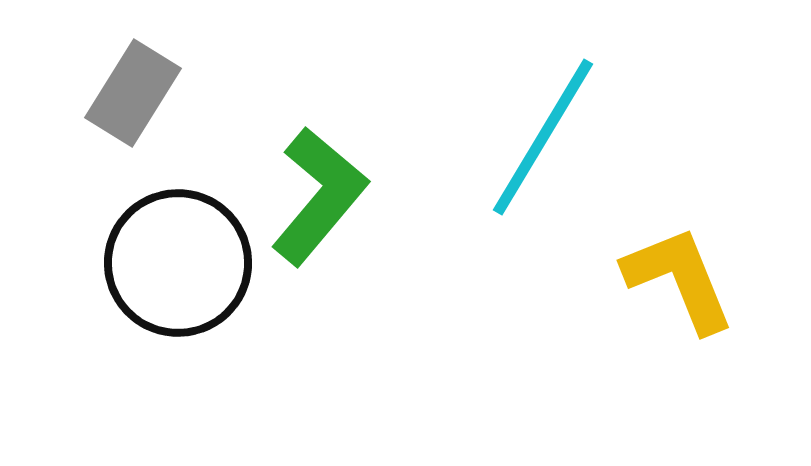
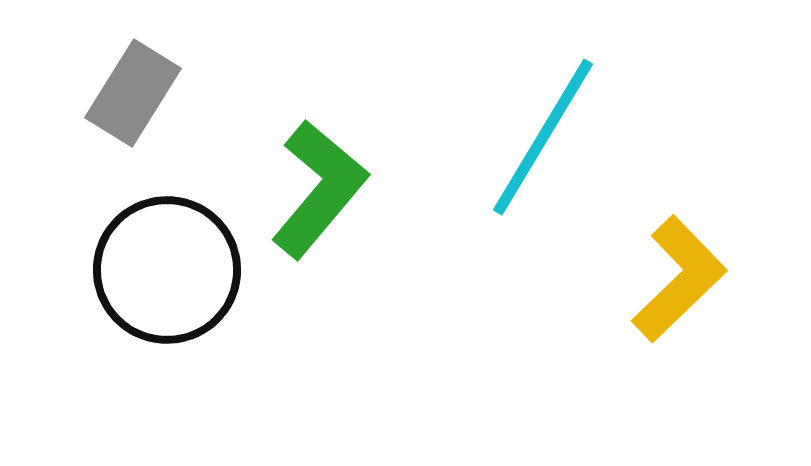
green L-shape: moved 7 px up
black circle: moved 11 px left, 7 px down
yellow L-shape: rotated 68 degrees clockwise
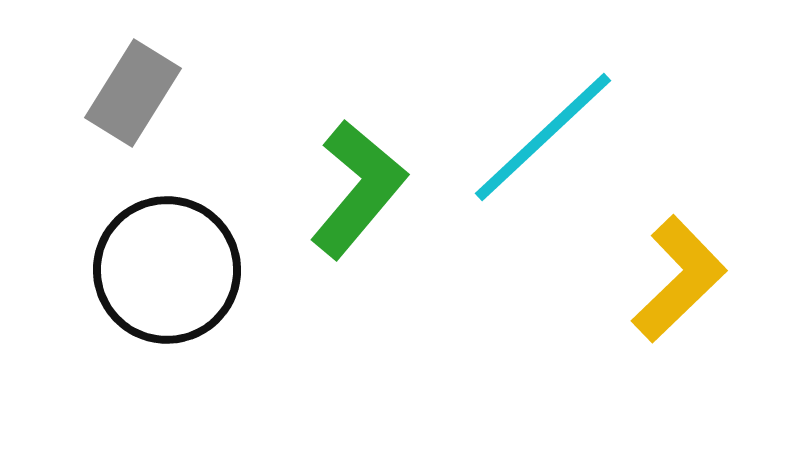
cyan line: rotated 16 degrees clockwise
green L-shape: moved 39 px right
